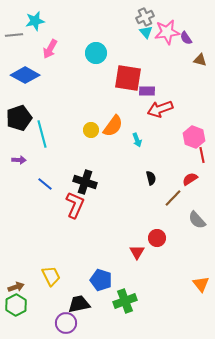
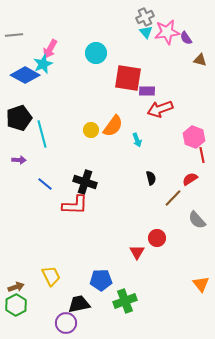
cyan star: moved 8 px right, 43 px down; rotated 12 degrees counterclockwise
red L-shape: rotated 68 degrees clockwise
blue pentagon: rotated 20 degrees counterclockwise
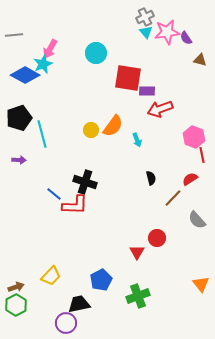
blue line: moved 9 px right, 10 px down
yellow trapezoid: rotated 70 degrees clockwise
blue pentagon: rotated 25 degrees counterclockwise
green cross: moved 13 px right, 5 px up
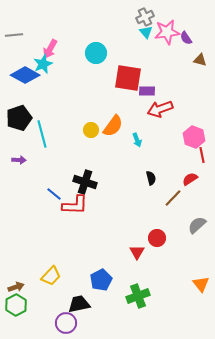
gray semicircle: moved 5 px down; rotated 90 degrees clockwise
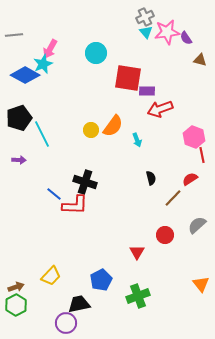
cyan line: rotated 12 degrees counterclockwise
red circle: moved 8 px right, 3 px up
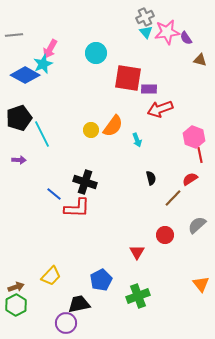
purple rectangle: moved 2 px right, 2 px up
red line: moved 2 px left
red L-shape: moved 2 px right, 3 px down
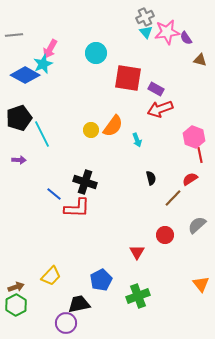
purple rectangle: moved 7 px right; rotated 28 degrees clockwise
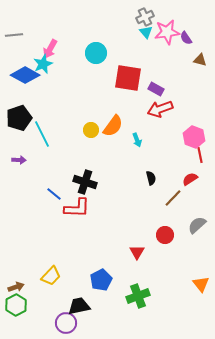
black trapezoid: moved 2 px down
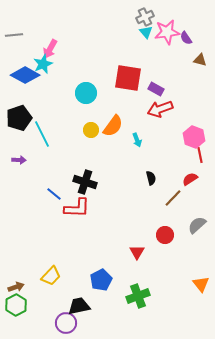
cyan circle: moved 10 px left, 40 px down
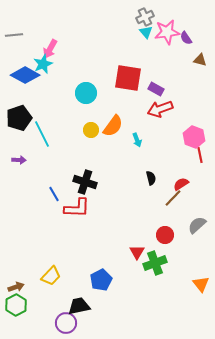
red semicircle: moved 9 px left, 5 px down
blue line: rotated 21 degrees clockwise
green cross: moved 17 px right, 33 px up
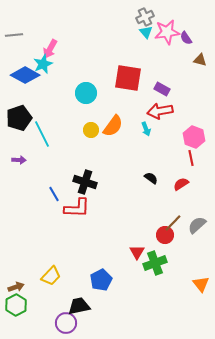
purple rectangle: moved 6 px right
red arrow: moved 2 px down; rotated 10 degrees clockwise
cyan arrow: moved 9 px right, 11 px up
red line: moved 9 px left, 3 px down
black semicircle: rotated 40 degrees counterclockwise
brown line: moved 25 px down
